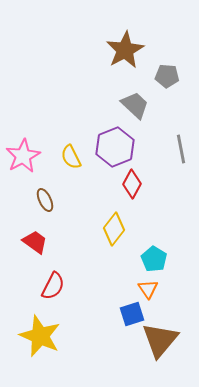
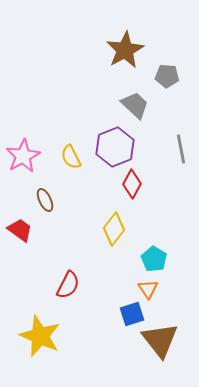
red trapezoid: moved 15 px left, 12 px up
red semicircle: moved 15 px right, 1 px up
brown triangle: rotated 18 degrees counterclockwise
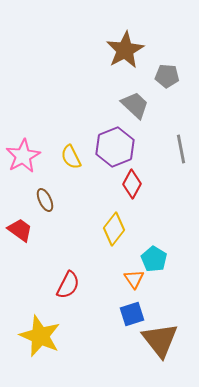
orange triangle: moved 14 px left, 10 px up
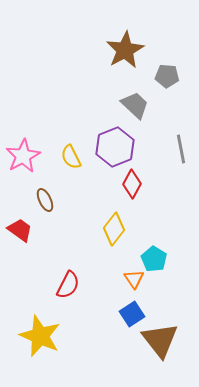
blue square: rotated 15 degrees counterclockwise
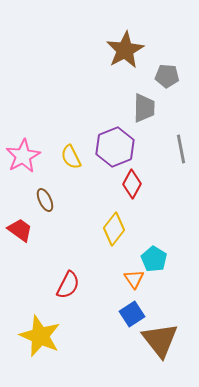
gray trapezoid: moved 9 px right, 3 px down; rotated 48 degrees clockwise
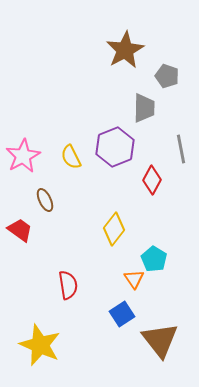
gray pentagon: rotated 15 degrees clockwise
red diamond: moved 20 px right, 4 px up
red semicircle: rotated 36 degrees counterclockwise
blue square: moved 10 px left
yellow star: moved 9 px down
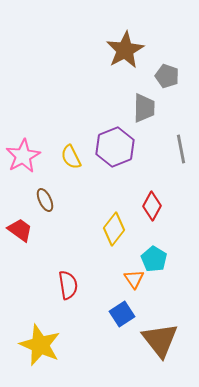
red diamond: moved 26 px down
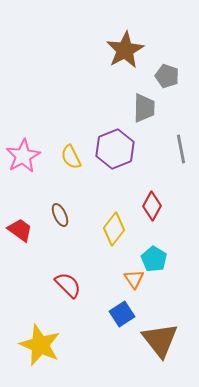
purple hexagon: moved 2 px down
brown ellipse: moved 15 px right, 15 px down
red semicircle: rotated 36 degrees counterclockwise
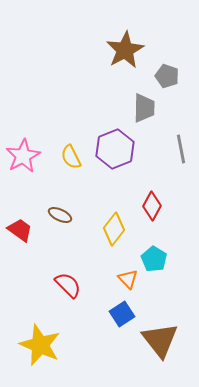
brown ellipse: rotated 40 degrees counterclockwise
orange triangle: moved 6 px left; rotated 10 degrees counterclockwise
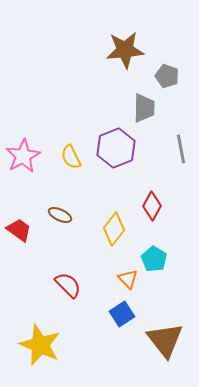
brown star: rotated 24 degrees clockwise
purple hexagon: moved 1 px right, 1 px up
red trapezoid: moved 1 px left
brown triangle: moved 5 px right
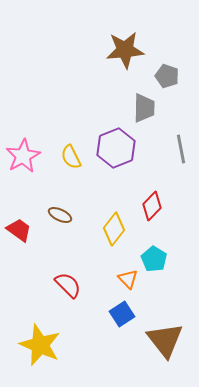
red diamond: rotated 16 degrees clockwise
